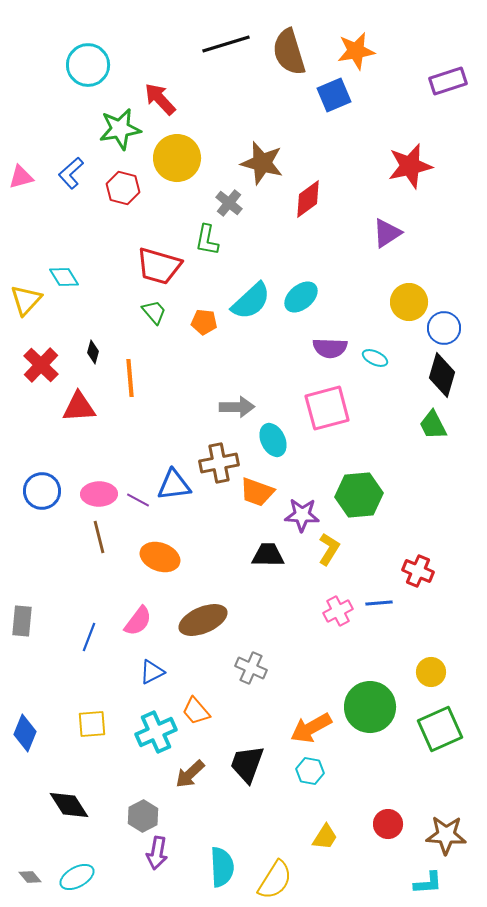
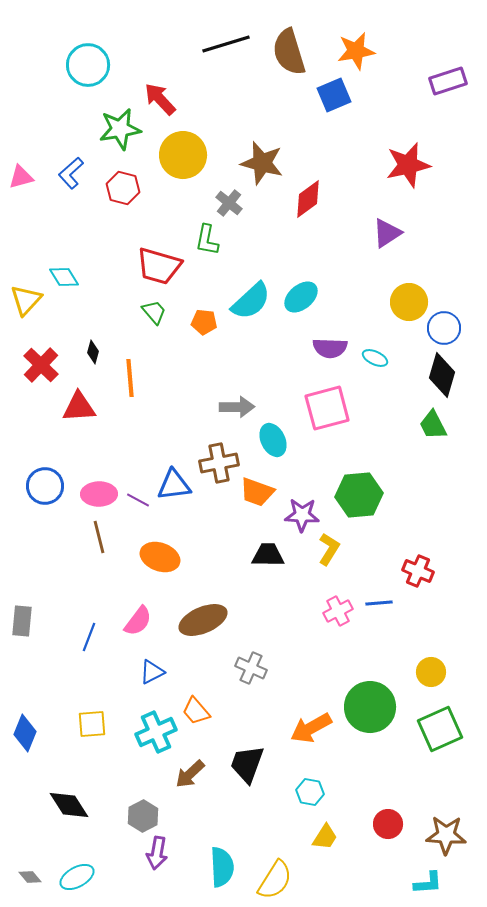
yellow circle at (177, 158): moved 6 px right, 3 px up
red star at (410, 166): moved 2 px left, 1 px up
blue circle at (42, 491): moved 3 px right, 5 px up
cyan hexagon at (310, 771): moved 21 px down
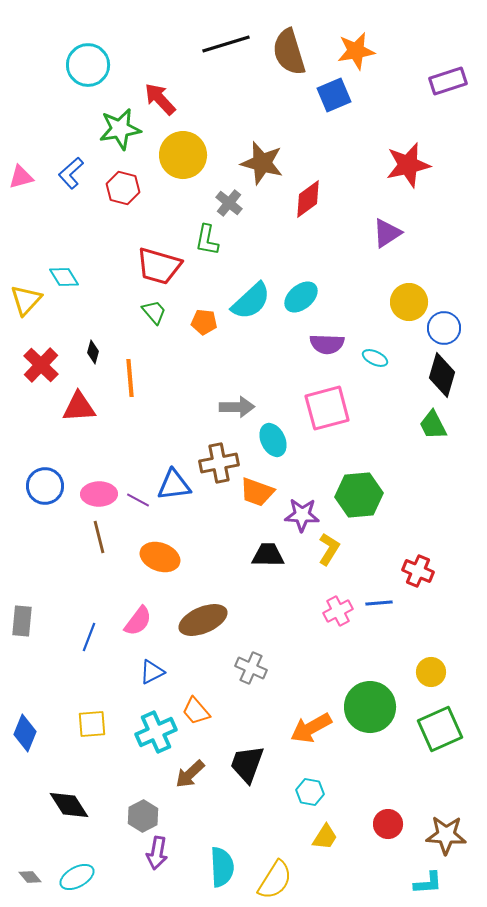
purple semicircle at (330, 348): moved 3 px left, 4 px up
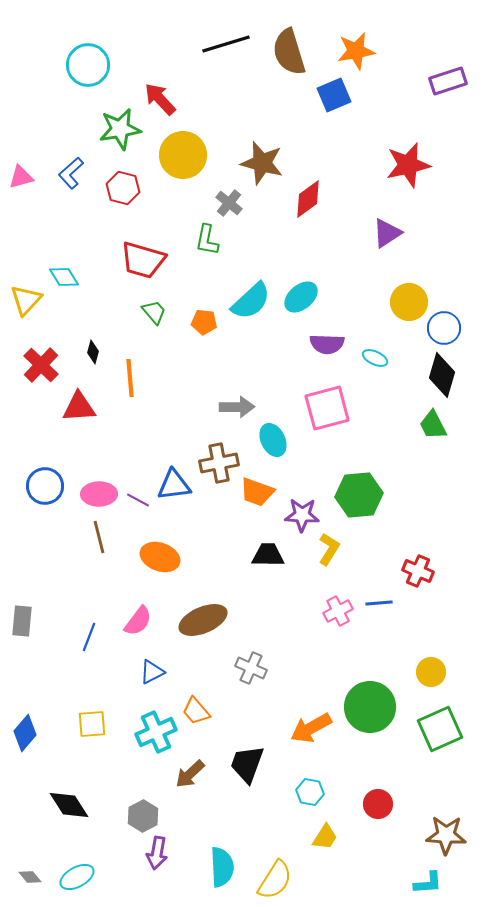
red trapezoid at (159, 266): moved 16 px left, 6 px up
blue diamond at (25, 733): rotated 18 degrees clockwise
red circle at (388, 824): moved 10 px left, 20 px up
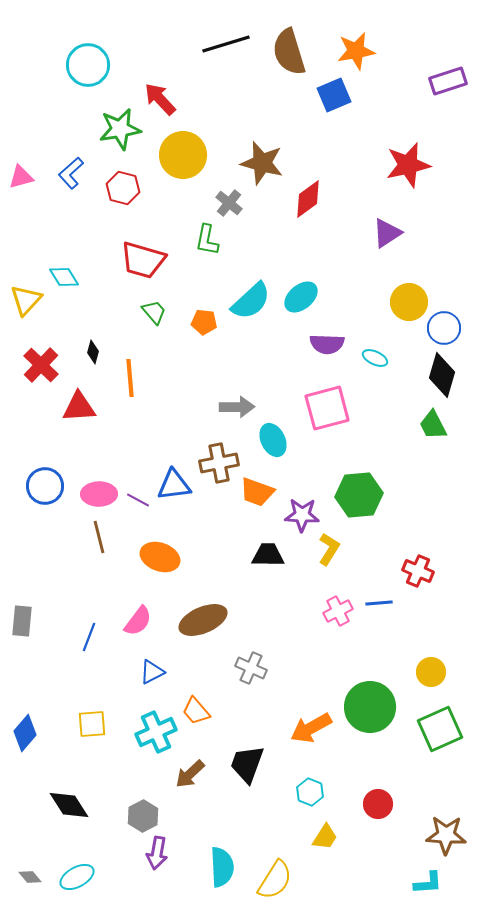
cyan hexagon at (310, 792): rotated 12 degrees clockwise
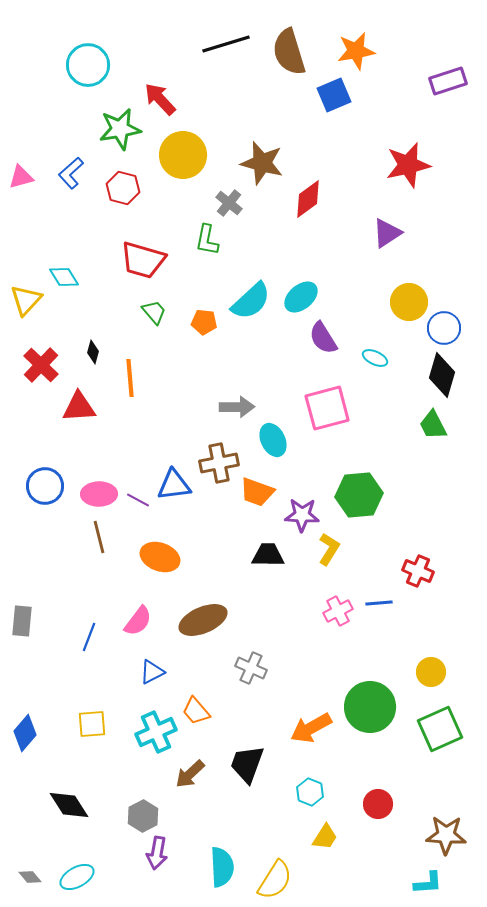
purple semicircle at (327, 344): moved 4 px left, 6 px up; rotated 56 degrees clockwise
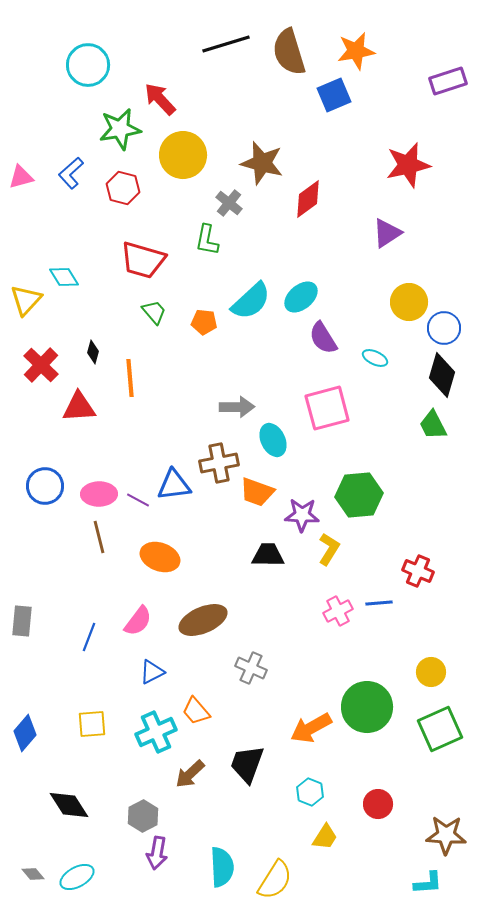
green circle at (370, 707): moved 3 px left
gray diamond at (30, 877): moved 3 px right, 3 px up
